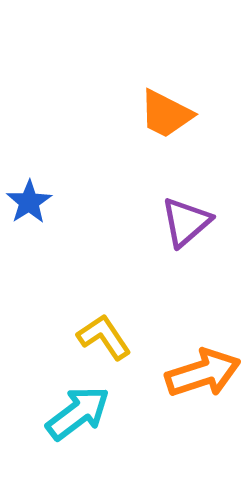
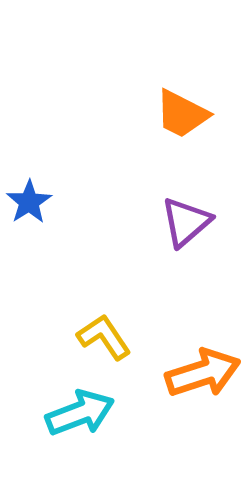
orange trapezoid: moved 16 px right
cyan arrow: moved 2 px right; rotated 16 degrees clockwise
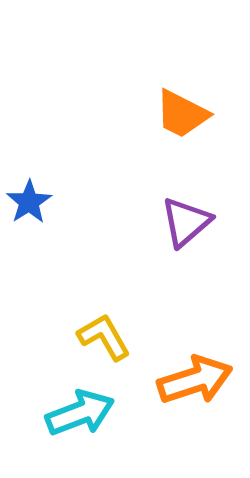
yellow L-shape: rotated 4 degrees clockwise
orange arrow: moved 8 px left, 7 px down
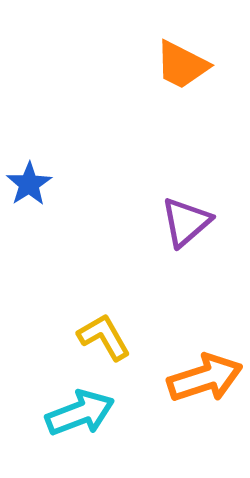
orange trapezoid: moved 49 px up
blue star: moved 18 px up
orange arrow: moved 10 px right, 2 px up
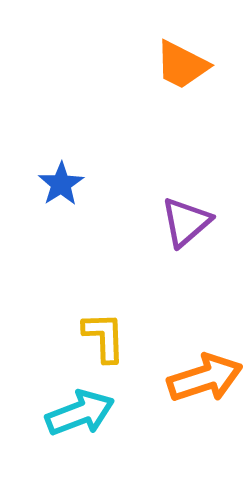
blue star: moved 32 px right
yellow L-shape: rotated 28 degrees clockwise
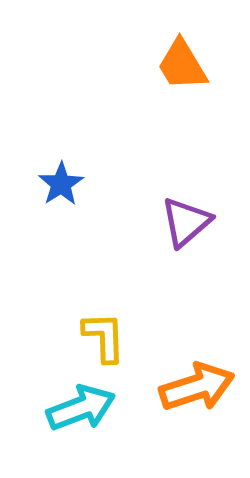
orange trapezoid: rotated 32 degrees clockwise
orange arrow: moved 8 px left, 9 px down
cyan arrow: moved 1 px right, 5 px up
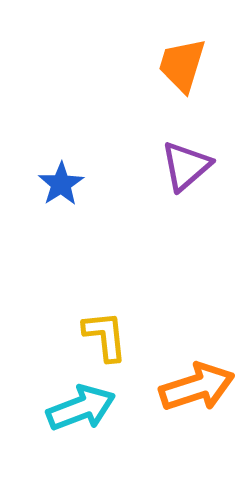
orange trapezoid: rotated 48 degrees clockwise
purple triangle: moved 56 px up
yellow L-shape: moved 1 px right, 1 px up; rotated 4 degrees counterclockwise
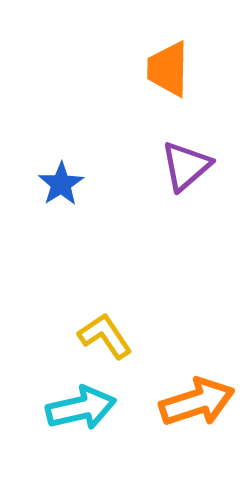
orange trapezoid: moved 14 px left, 4 px down; rotated 16 degrees counterclockwise
yellow L-shape: rotated 28 degrees counterclockwise
orange arrow: moved 15 px down
cyan arrow: rotated 8 degrees clockwise
